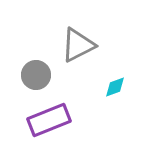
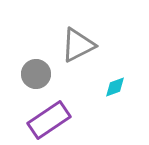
gray circle: moved 1 px up
purple rectangle: rotated 12 degrees counterclockwise
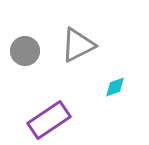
gray circle: moved 11 px left, 23 px up
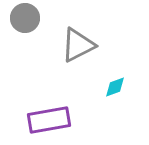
gray circle: moved 33 px up
purple rectangle: rotated 24 degrees clockwise
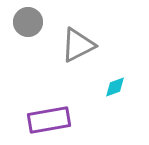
gray circle: moved 3 px right, 4 px down
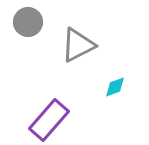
purple rectangle: rotated 39 degrees counterclockwise
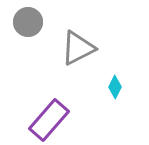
gray triangle: moved 3 px down
cyan diamond: rotated 45 degrees counterclockwise
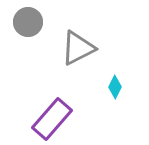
purple rectangle: moved 3 px right, 1 px up
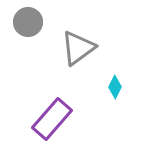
gray triangle: rotated 9 degrees counterclockwise
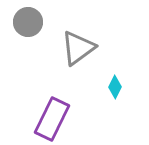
purple rectangle: rotated 15 degrees counterclockwise
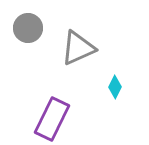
gray circle: moved 6 px down
gray triangle: rotated 12 degrees clockwise
